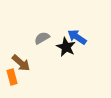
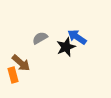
gray semicircle: moved 2 px left
black star: rotated 24 degrees clockwise
orange rectangle: moved 1 px right, 2 px up
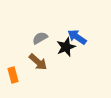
brown arrow: moved 17 px right, 1 px up
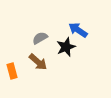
blue arrow: moved 1 px right, 7 px up
orange rectangle: moved 1 px left, 4 px up
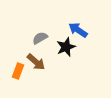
brown arrow: moved 2 px left
orange rectangle: moved 6 px right; rotated 35 degrees clockwise
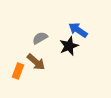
black star: moved 3 px right, 1 px up
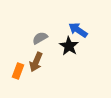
black star: rotated 18 degrees counterclockwise
brown arrow: rotated 72 degrees clockwise
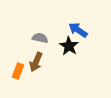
gray semicircle: rotated 42 degrees clockwise
